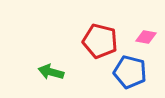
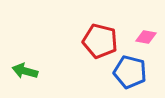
green arrow: moved 26 px left, 1 px up
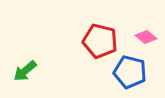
pink diamond: rotated 30 degrees clockwise
green arrow: rotated 55 degrees counterclockwise
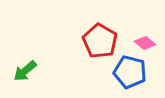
pink diamond: moved 1 px left, 6 px down
red pentagon: rotated 16 degrees clockwise
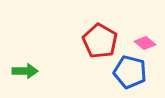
green arrow: rotated 140 degrees counterclockwise
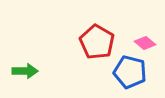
red pentagon: moved 3 px left, 1 px down
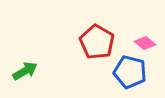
green arrow: rotated 30 degrees counterclockwise
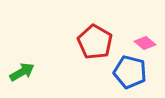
red pentagon: moved 2 px left
green arrow: moved 3 px left, 1 px down
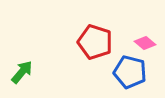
red pentagon: rotated 12 degrees counterclockwise
green arrow: rotated 20 degrees counterclockwise
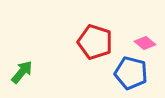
blue pentagon: moved 1 px right, 1 px down
